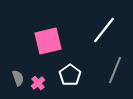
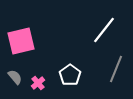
pink square: moved 27 px left
gray line: moved 1 px right, 1 px up
gray semicircle: moved 3 px left, 1 px up; rotated 21 degrees counterclockwise
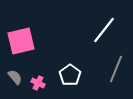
pink cross: rotated 24 degrees counterclockwise
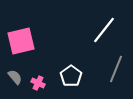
white pentagon: moved 1 px right, 1 px down
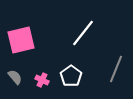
white line: moved 21 px left, 3 px down
pink square: moved 1 px up
pink cross: moved 4 px right, 3 px up
